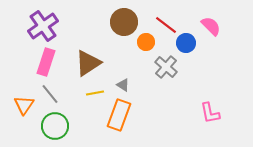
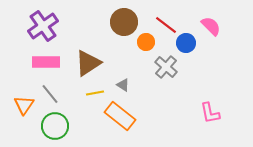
pink rectangle: rotated 72 degrees clockwise
orange rectangle: moved 1 px right, 1 px down; rotated 72 degrees counterclockwise
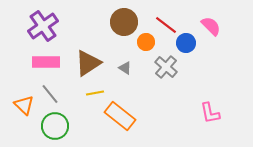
gray triangle: moved 2 px right, 17 px up
orange triangle: rotated 20 degrees counterclockwise
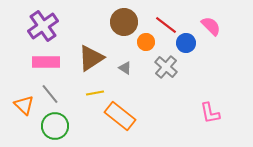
brown triangle: moved 3 px right, 5 px up
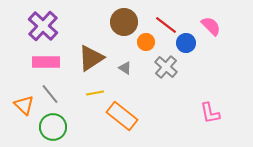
purple cross: rotated 12 degrees counterclockwise
orange rectangle: moved 2 px right
green circle: moved 2 px left, 1 px down
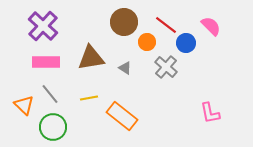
orange circle: moved 1 px right
brown triangle: rotated 24 degrees clockwise
yellow line: moved 6 px left, 5 px down
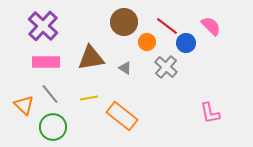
red line: moved 1 px right, 1 px down
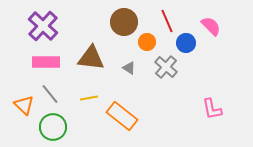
red line: moved 5 px up; rotated 30 degrees clockwise
brown triangle: rotated 16 degrees clockwise
gray triangle: moved 4 px right
pink L-shape: moved 2 px right, 4 px up
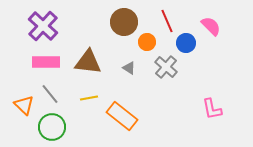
brown triangle: moved 3 px left, 4 px down
green circle: moved 1 px left
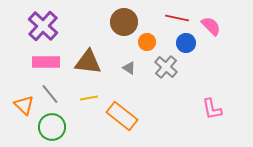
red line: moved 10 px right, 3 px up; rotated 55 degrees counterclockwise
